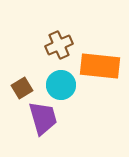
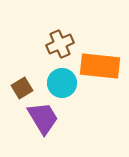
brown cross: moved 1 px right, 1 px up
cyan circle: moved 1 px right, 2 px up
purple trapezoid: rotated 15 degrees counterclockwise
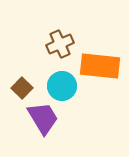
cyan circle: moved 3 px down
brown square: rotated 15 degrees counterclockwise
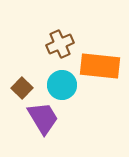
cyan circle: moved 1 px up
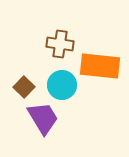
brown cross: rotated 32 degrees clockwise
brown square: moved 2 px right, 1 px up
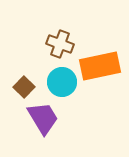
brown cross: rotated 12 degrees clockwise
orange rectangle: rotated 18 degrees counterclockwise
cyan circle: moved 3 px up
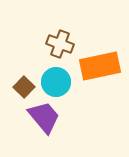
cyan circle: moved 6 px left
purple trapezoid: moved 1 px right, 1 px up; rotated 9 degrees counterclockwise
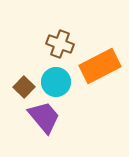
orange rectangle: rotated 15 degrees counterclockwise
